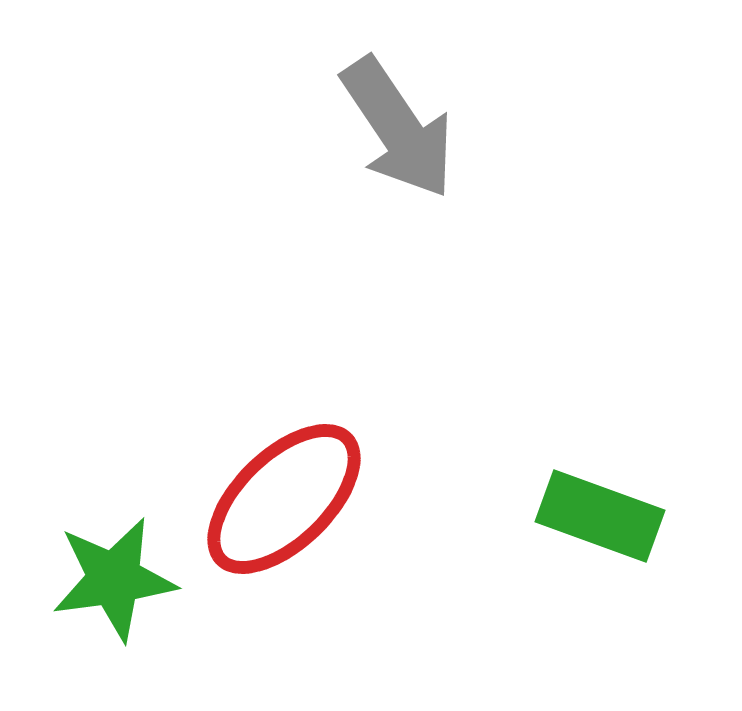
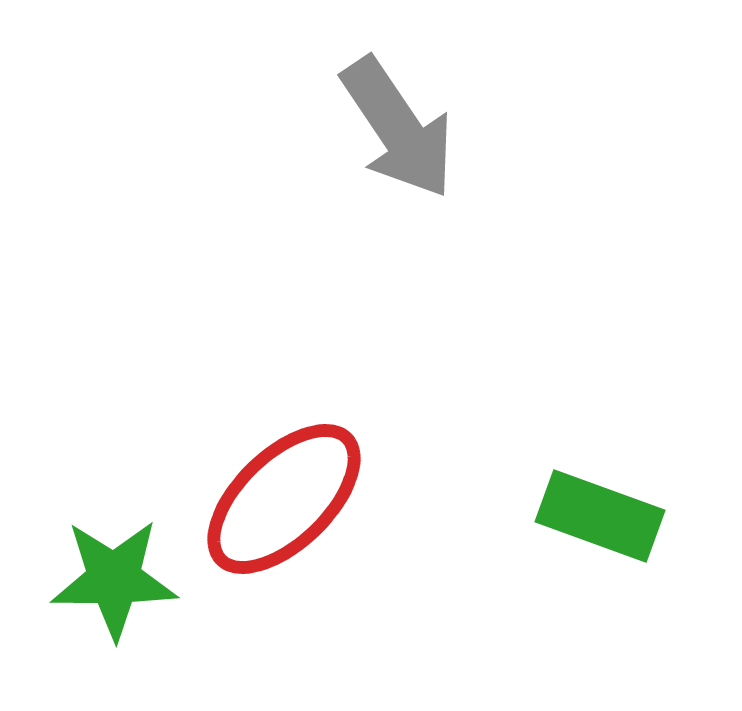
green star: rotated 8 degrees clockwise
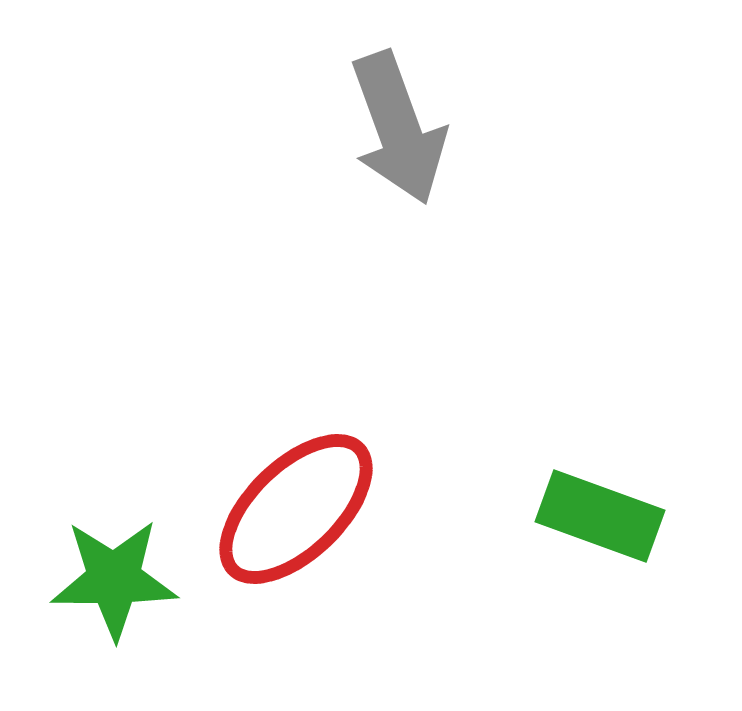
gray arrow: rotated 14 degrees clockwise
red ellipse: moved 12 px right, 10 px down
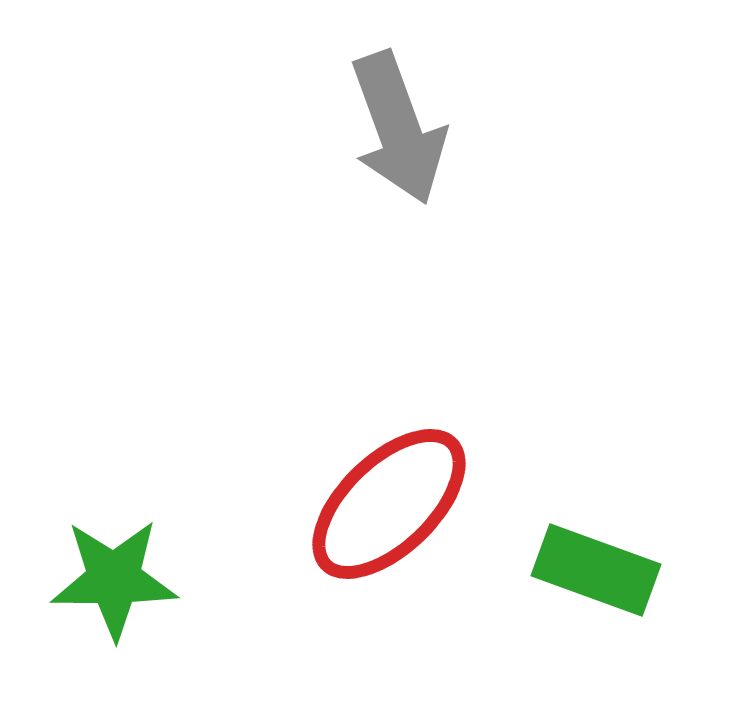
red ellipse: moved 93 px right, 5 px up
green rectangle: moved 4 px left, 54 px down
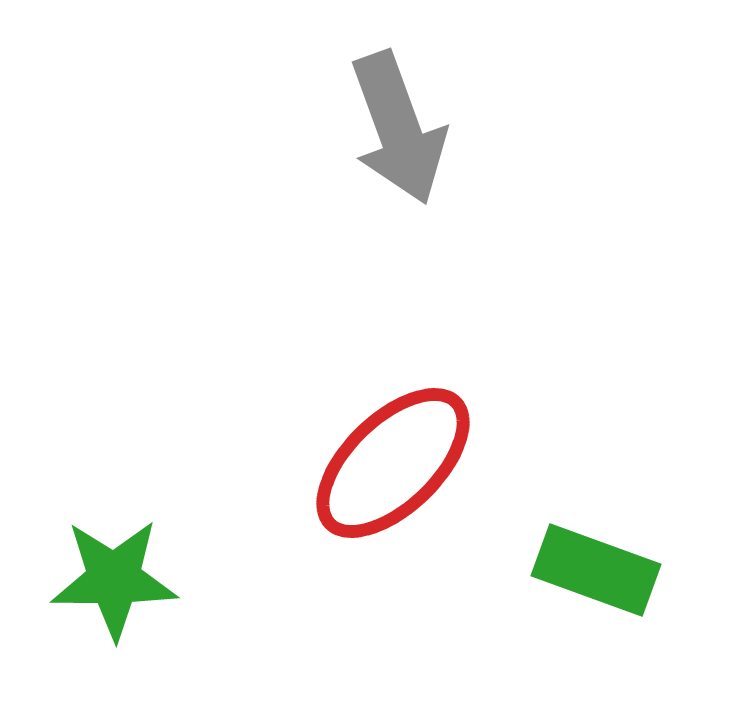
red ellipse: moved 4 px right, 41 px up
